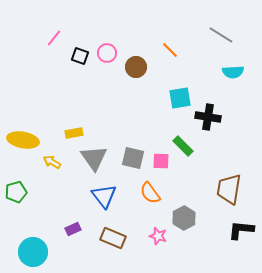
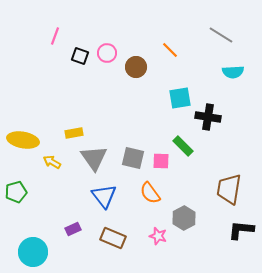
pink line: moved 1 px right, 2 px up; rotated 18 degrees counterclockwise
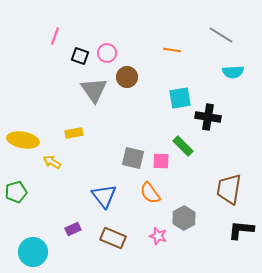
orange line: moved 2 px right; rotated 36 degrees counterclockwise
brown circle: moved 9 px left, 10 px down
gray triangle: moved 68 px up
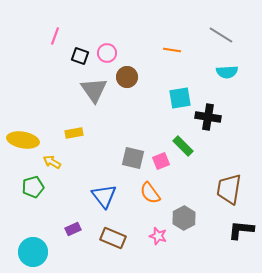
cyan semicircle: moved 6 px left
pink square: rotated 24 degrees counterclockwise
green pentagon: moved 17 px right, 5 px up
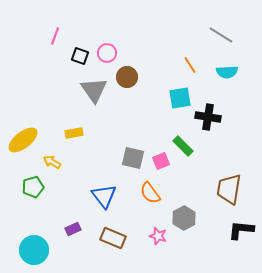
orange line: moved 18 px right, 15 px down; rotated 48 degrees clockwise
yellow ellipse: rotated 48 degrees counterclockwise
cyan circle: moved 1 px right, 2 px up
